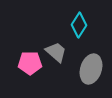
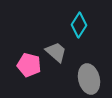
pink pentagon: moved 1 px left, 2 px down; rotated 15 degrees clockwise
gray ellipse: moved 2 px left, 10 px down; rotated 32 degrees counterclockwise
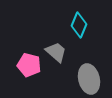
cyan diamond: rotated 10 degrees counterclockwise
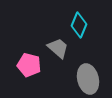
gray trapezoid: moved 2 px right, 4 px up
gray ellipse: moved 1 px left
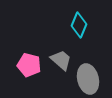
gray trapezoid: moved 3 px right, 12 px down
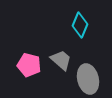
cyan diamond: moved 1 px right
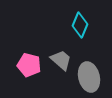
gray ellipse: moved 1 px right, 2 px up
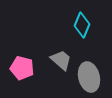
cyan diamond: moved 2 px right
pink pentagon: moved 7 px left, 3 px down
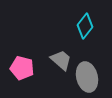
cyan diamond: moved 3 px right, 1 px down; rotated 15 degrees clockwise
gray ellipse: moved 2 px left
